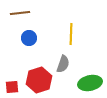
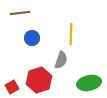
blue circle: moved 3 px right
gray semicircle: moved 2 px left, 4 px up
green ellipse: moved 1 px left
red square: rotated 24 degrees counterclockwise
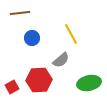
yellow line: rotated 30 degrees counterclockwise
gray semicircle: rotated 30 degrees clockwise
red hexagon: rotated 15 degrees clockwise
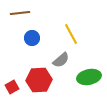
green ellipse: moved 6 px up
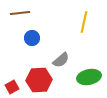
yellow line: moved 13 px right, 12 px up; rotated 40 degrees clockwise
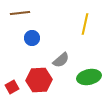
yellow line: moved 1 px right, 2 px down
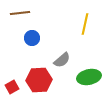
gray semicircle: moved 1 px right
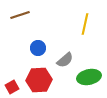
brown line: moved 2 px down; rotated 12 degrees counterclockwise
blue circle: moved 6 px right, 10 px down
gray semicircle: moved 3 px right
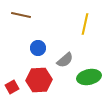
brown line: moved 1 px right; rotated 30 degrees clockwise
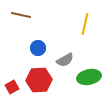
gray semicircle: rotated 12 degrees clockwise
